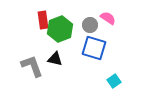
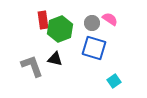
pink semicircle: moved 2 px right, 1 px down
gray circle: moved 2 px right, 2 px up
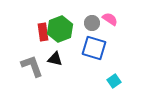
red rectangle: moved 12 px down
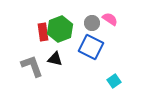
blue square: moved 3 px left, 1 px up; rotated 10 degrees clockwise
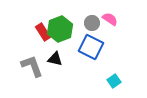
red rectangle: rotated 24 degrees counterclockwise
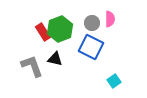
pink semicircle: rotated 56 degrees clockwise
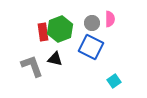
red rectangle: rotated 24 degrees clockwise
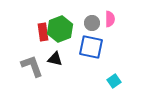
blue square: rotated 15 degrees counterclockwise
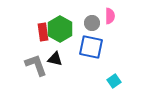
pink semicircle: moved 3 px up
green hexagon: rotated 10 degrees counterclockwise
gray L-shape: moved 4 px right, 1 px up
